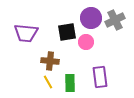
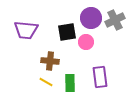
purple trapezoid: moved 3 px up
yellow line: moved 2 px left; rotated 32 degrees counterclockwise
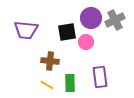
yellow line: moved 1 px right, 3 px down
